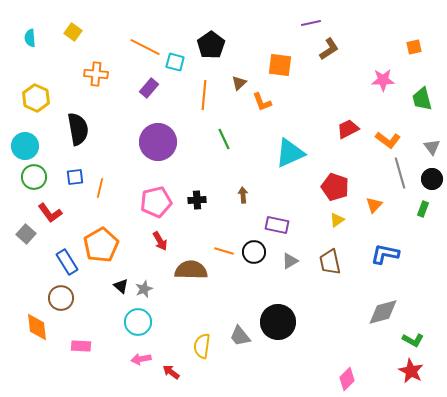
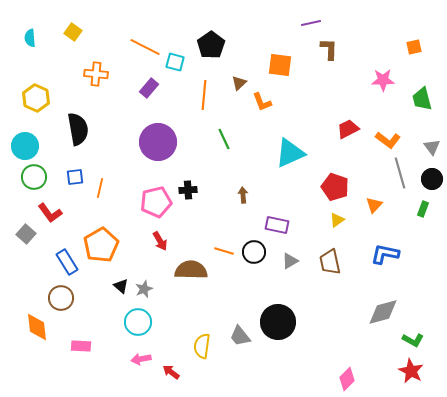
brown L-shape at (329, 49): rotated 55 degrees counterclockwise
black cross at (197, 200): moved 9 px left, 10 px up
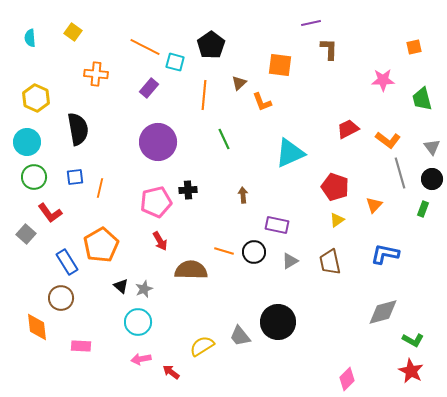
cyan circle at (25, 146): moved 2 px right, 4 px up
yellow semicircle at (202, 346): rotated 50 degrees clockwise
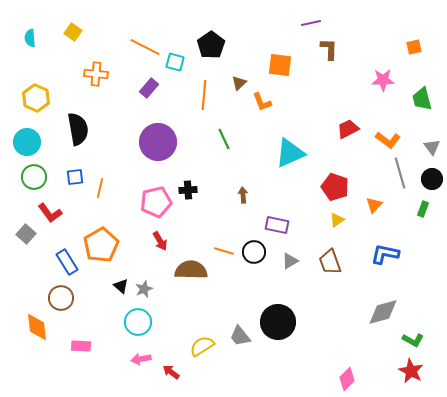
brown trapezoid at (330, 262): rotated 8 degrees counterclockwise
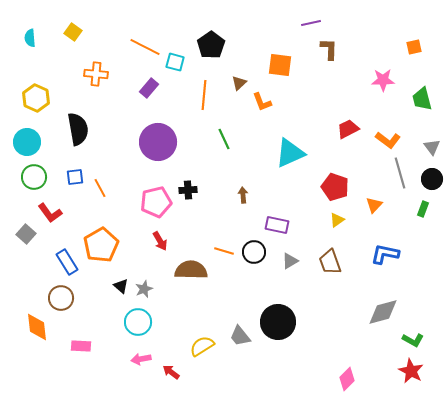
orange line at (100, 188): rotated 42 degrees counterclockwise
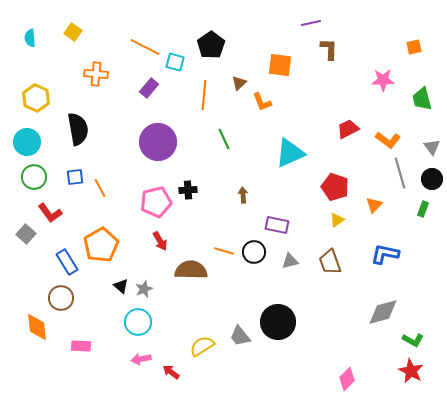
gray triangle at (290, 261): rotated 18 degrees clockwise
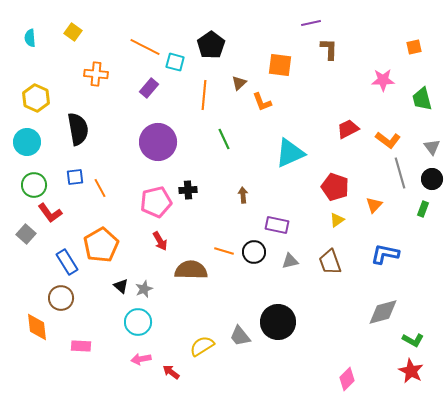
green circle at (34, 177): moved 8 px down
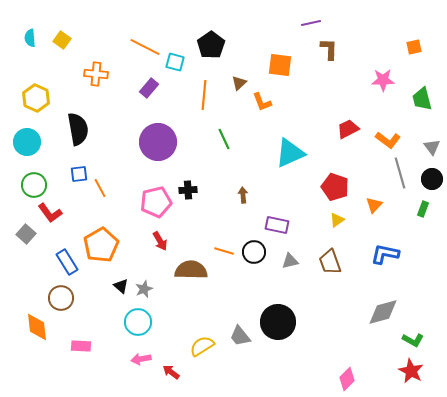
yellow square at (73, 32): moved 11 px left, 8 px down
blue square at (75, 177): moved 4 px right, 3 px up
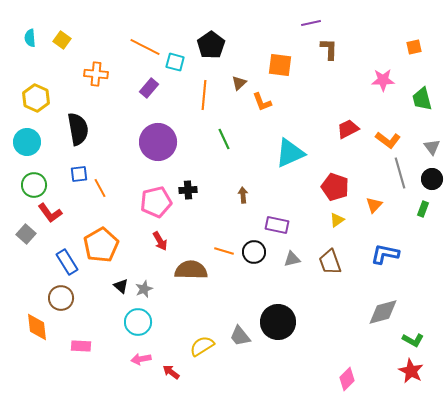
gray triangle at (290, 261): moved 2 px right, 2 px up
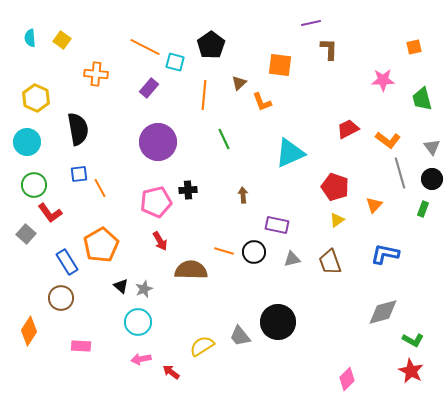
orange diamond at (37, 327): moved 8 px left, 4 px down; rotated 40 degrees clockwise
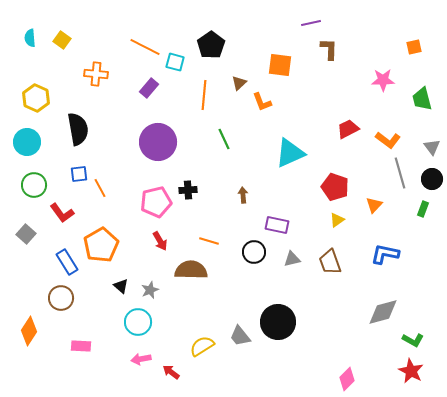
red L-shape at (50, 213): moved 12 px right
orange line at (224, 251): moved 15 px left, 10 px up
gray star at (144, 289): moved 6 px right, 1 px down
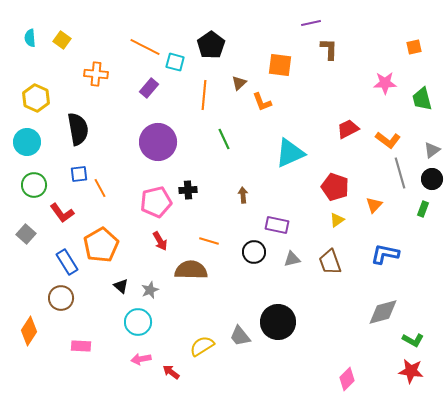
pink star at (383, 80): moved 2 px right, 3 px down
gray triangle at (432, 147): moved 3 px down; rotated 30 degrees clockwise
red star at (411, 371): rotated 20 degrees counterclockwise
